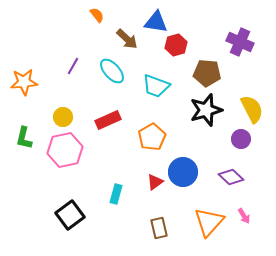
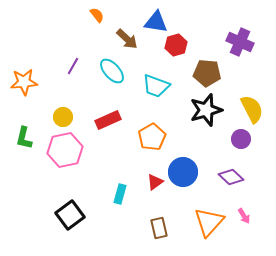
cyan rectangle: moved 4 px right
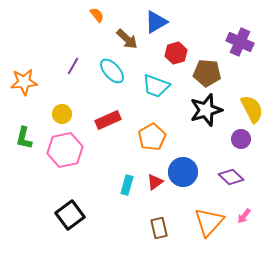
blue triangle: rotated 40 degrees counterclockwise
red hexagon: moved 8 px down
yellow circle: moved 1 px left, 3 px up
cyan rectangle: moved 7 px right, 9 px up
pink arrow: rotated 70 degrees clockwise
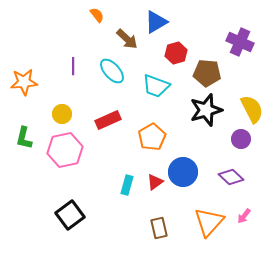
purple line: rotated 30 degrees counterclockwise
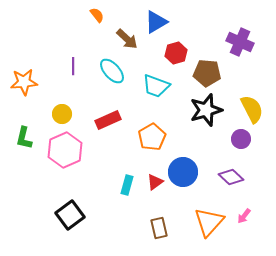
pink hexagon: rotated 12 degrees counterclockwise
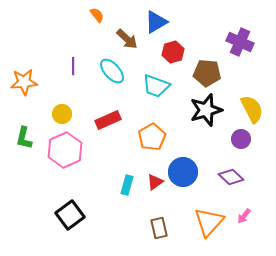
red hexagon: moved 3 px left, 1 px up
